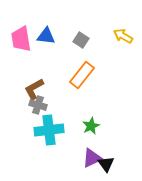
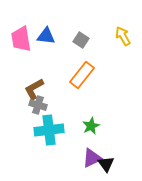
yellow arrow: rotated 30 degrees clockwise
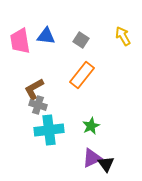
pink trapezoid: moved 1 px left, 2 px down
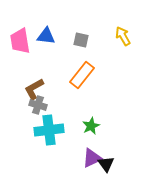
gray square: rotated 21 degrees counterclockwise
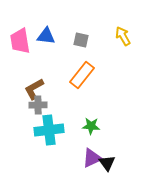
gray cross: rotated 18 degrees counterclockwise
green star: rotated 30 degrees clockwise
black triangle: moved 1 px right, 1 px up
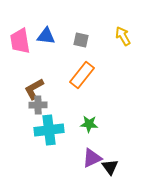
green star: moved 2 px left, 2 px up
black triangle: moved 3 px right, 4 px down
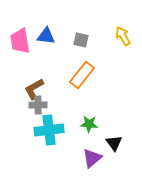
purple triangle: rotated 15 degrees counterclockwise
black triangle: moved 4 px right, 24 px up
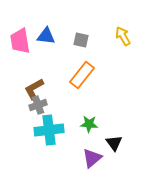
gray cross: rotated 18 degrees counterclockwise
